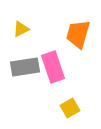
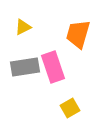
yellow triangle: moved 2 px right, 2 px up
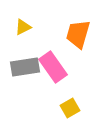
pink rectangle: rotated 16 degrees counterclockwise
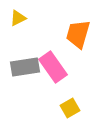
yellow triangle: moved 5 px left, 9 px up
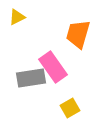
yellow triangle: moved 1 px left, 1 px up
gray rectangle: moved 6 px right, 11 px down
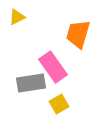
gray rectangle: moved 5 px down
yellow square: moved 11 px left, 4 px up
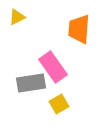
orange trapezoid: moved 1 px right, 5 px up; rotated 12 degrees counterclockwise
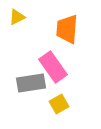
orange trapezoid: moved 12 px left
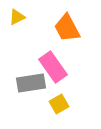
orange trapezoid: moved 1 px up; rotated 32 degrees counterclockwise
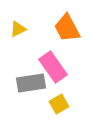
yellow triangle: moved 1 px right, 12 px down
